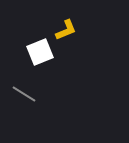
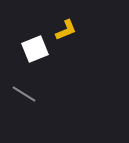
white square: moved 5 px left, 3 px up
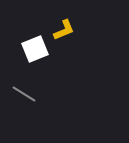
yellow L-shape: moved 2 px left
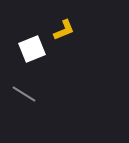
white square: moved 3 px left
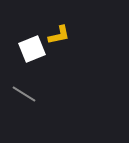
yellow L-shape: moved 5 px left, 5 px down; rotated 10 degrees clockwise
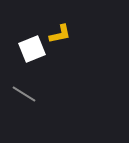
yellow L-shape: moved 1 px right, 1 px up
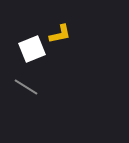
gray line: moved 2 px right, 7 px up
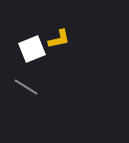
yellow L-shape: moved 1 px left, 5 px down
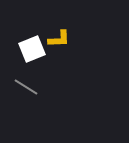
yellow L-shape: rotated 10 degrees clockwise
